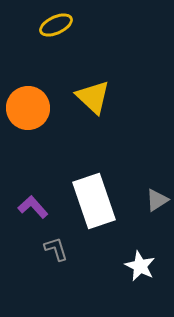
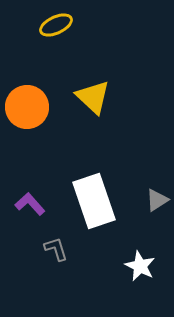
orange circle: moved 1 px left, 1 px up
purple L-shape: moved 3 px left, 3 px up
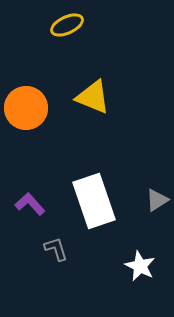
yellow ellipse: moved 11 px right
yellow triangle: rotated 21 degrees counterclockwise
orange circle: moved 1 px left, 1 px down
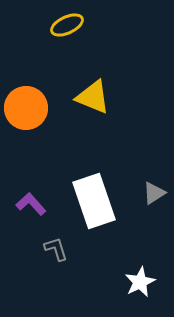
gray triangle: moved 3 px left, 7 px up
purple L-shape: moved 1 px right
white star: moved 16 px down; rotated 20 degrees clockwise
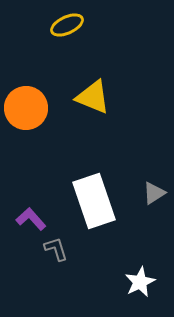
purple L-shape: moved 15 px down
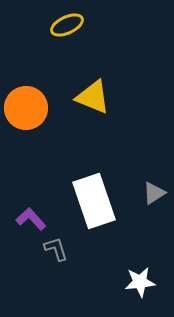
white star: rotated 20 degrees clockwise
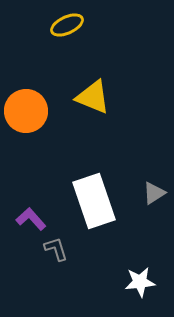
orange circle: moved 3 px down
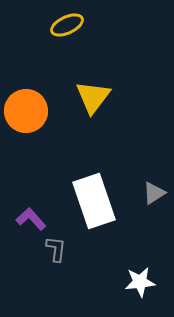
yellow triangle: rotated 45 degrees clockwise
gray L-shape: rotated 24 degrees clockwise
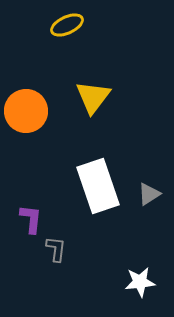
gray triangle: moved 5 px left, 1 px down
white rectangle: moved 4 px right, 15 px up
purple L-shape: rotated 48 degrees clockwise
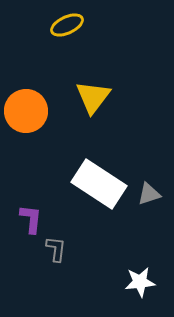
white rectangle: moved 1 px right, 2 px up; rotated 38 degrees counterclockwise
gray triangle: rotated 15 degrees clockwise
